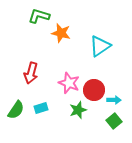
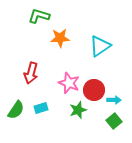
orange star: moved 1 px left, 5 px down; rotated 18 degrees counterclockwise
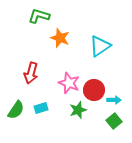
orange star: rotated 24 degrees clockwise
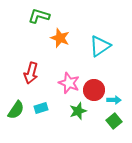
green star: moved 1 px down
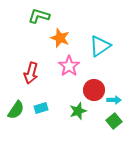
pink star: moved 17 px up; rotated 15 degrees clockwise
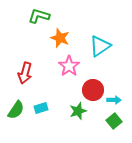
red arrow: moved 6 px left
red circle: moved 1 px left
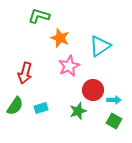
pink star: rotated 10 degrees clockwise
green semicircle: moved 1 px left, 4 px up
green square: rotated 21 degrees counterclockwise
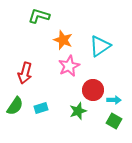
orange star: moved 3 px right, 2 px down
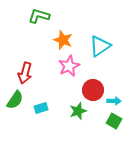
cyan arrow: moved 1 px down
green semicircle: moved 6 px up
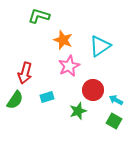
cyan arrow: moved 2 px right, 1 px up; rotated 152 degrees counterclockwise
cyan rectangle: moved 6 px right, 11 px up
